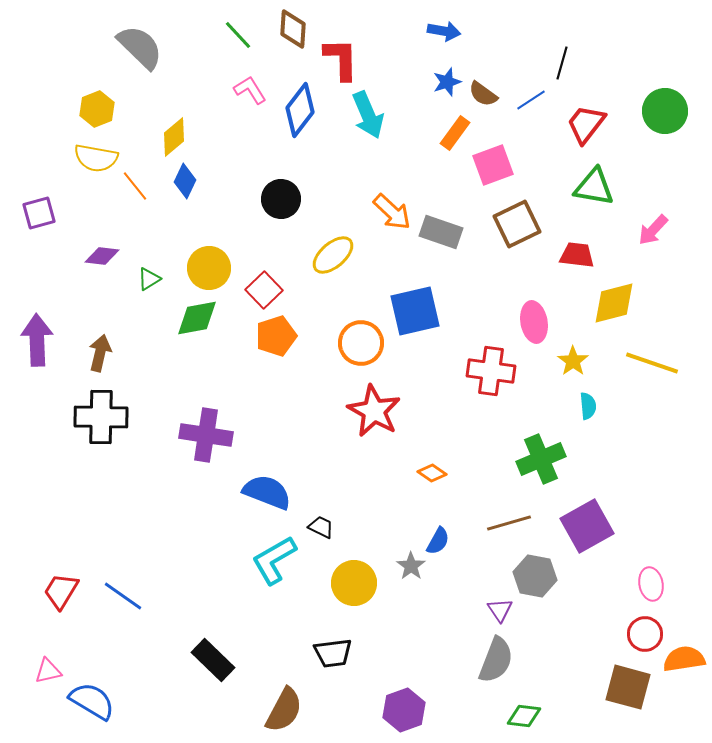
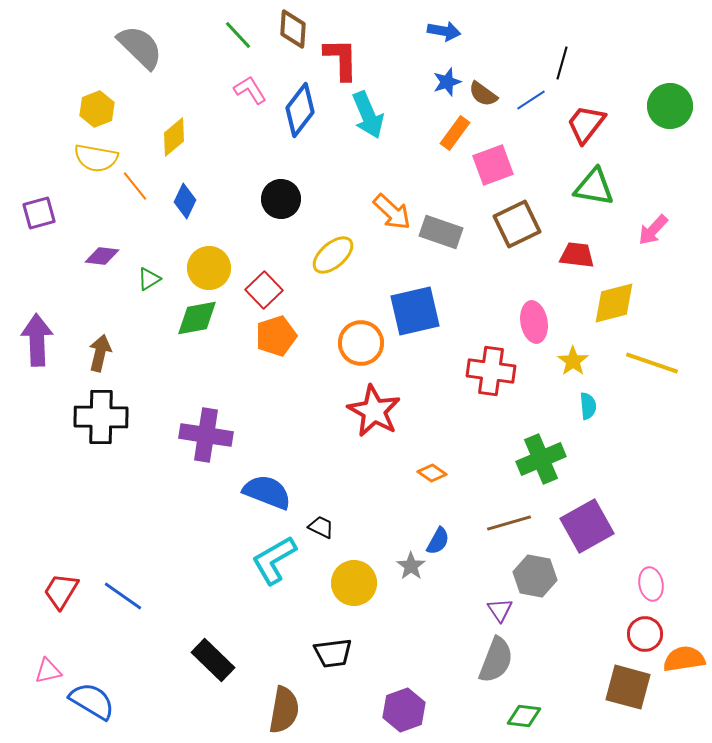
green circle at (665, 111): moved 5 px right, 5 px up
blue diamond at (185, 181): moved 20 px down
brown semicircle at (284, 710): rotated 18 degrees counterclockwise
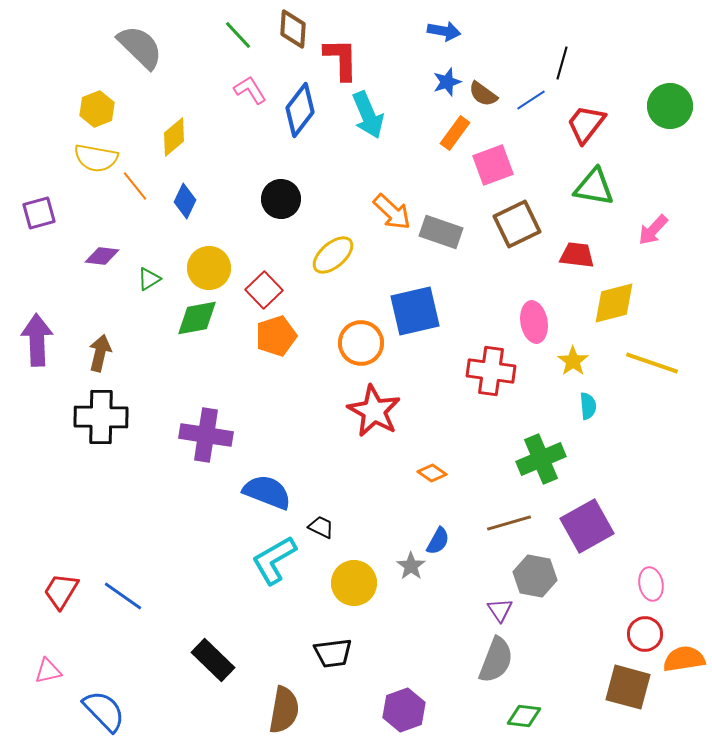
blue semicircle at (92, 701): moved 12 px right, 10 px down; rotated 15 degrees clockwise
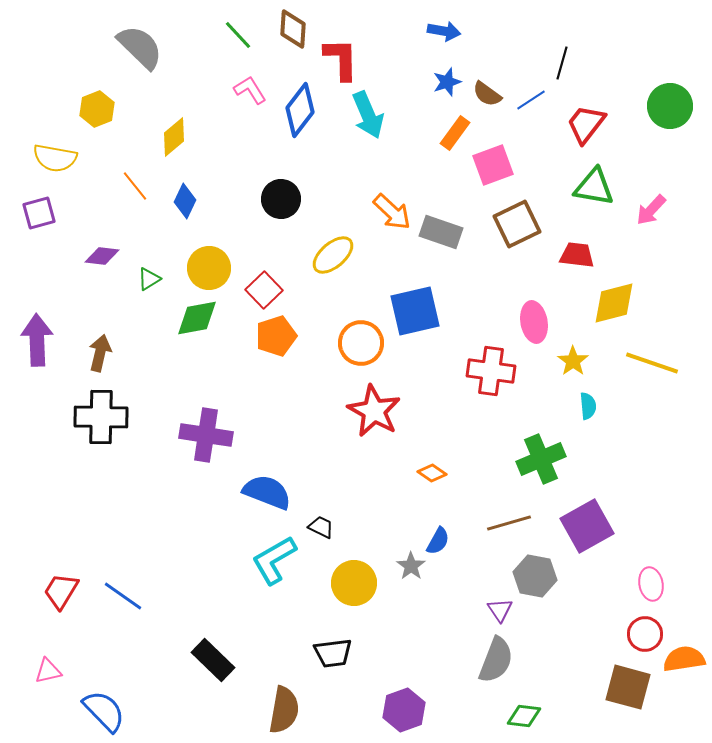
brown semicircle at (483, 94): moved 4 px right
yellow semicircle at (96, 158): moved 41 px left
pink arrow at (653, 230): moved 2 px left, 20 px up
